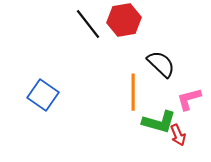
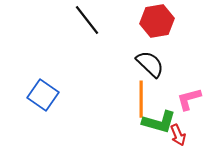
red hexagon: moved 33 px right, 1 px down
black line: moved 1 px left, 4 px up
black semicircle: moved 11 px left
orange line: moved 8 px right, 7 px down
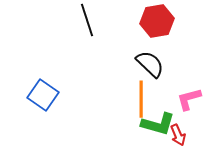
black line: rotated 20 degrees clockwise
green L-shape: moved 1 px left, 2 px down
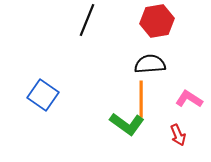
black line: rotated 40 degrees clockwise
black semicircle: rotated 48 degrees counterclockwise
pink L-shape: rotated 48 degrees clockwise
green L-shape: moved 31 px left; rotated 20 degrees clockwise
